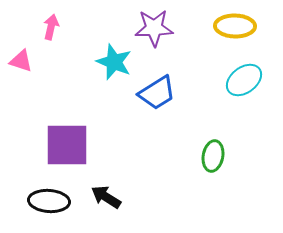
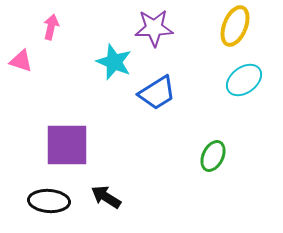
yellow ellipse: rotated 69 degrees counterclockwise
green ellipse: rotated 16 degrees clockwise
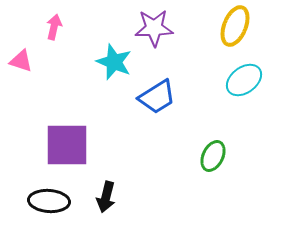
pink arrow: moved 3 px right
blue trapezoid: moved 4 px down
black arrow: rotated 108 degrees counterclockwise
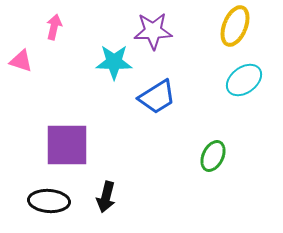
purple star: moved 1 px left, 3 px down
cyan star: rotated 21 degrees counterclockwise
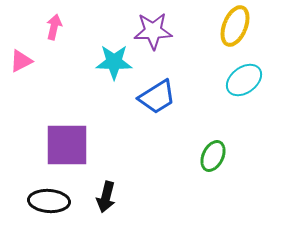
pink triangle: rotated 45 degrees counterclockwise
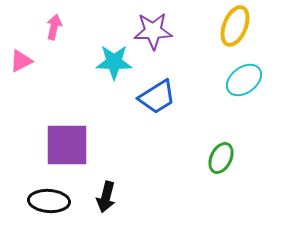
green ellipse: moved 8 px right, 2 px down
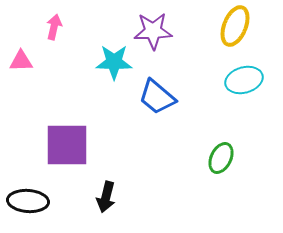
pink triangle: rotated 25 degrees clockwise
cyan ellipse: rotated 21 degrees clockwise
blue trapezoid: rotated 72 degrees clockwise
black ellipse: moved 21 px left
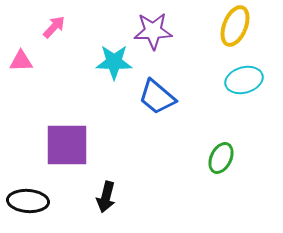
pink arrow: rotated 30 degrees clockwise
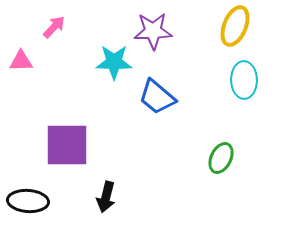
cyan ellipse: rotated 75 degrees counterclockwise
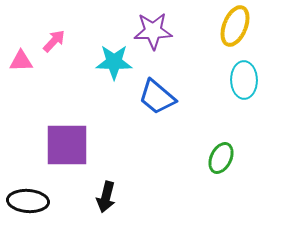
pink arrow: moved 14 px down
